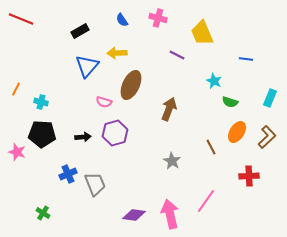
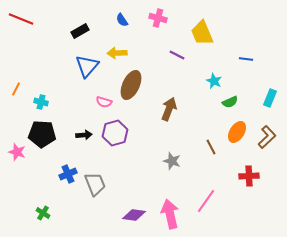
green semicircle: rotated 42 degrees counterclockwise
black arrow: moved 1 px right, 2 px up
gray star: rotated 12 degrees counterclockwise
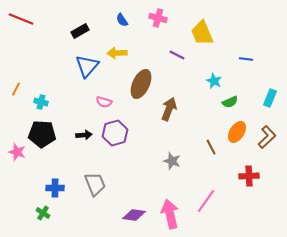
brown ellipse: moved 10 px right, 1 px up
blue cross: moved 13 px left, 14 px down; rotated 24 degrees clockwise
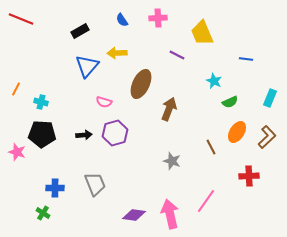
pink cross: rotated 18 degrees counterclockwise
